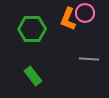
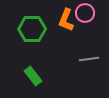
orange L-shape: moved 2 px left, 1 px down
gray line: rotated 12 degrees counterclockwise
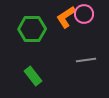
pink circle: moved 1 px left, 1 px down
orange L-shape: moved 3 px up; rotated 35 degrees clockwise
gray line: moved 3 px left, 1 px down
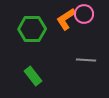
orange L-shape: moved 2 px down
gray line: rotated 12 degrees clockwise
